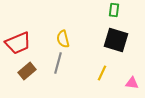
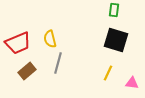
yellow semicircle: moved 13 px left
yellow line: moved 6 px right
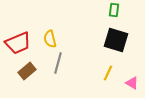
pink triangle: rotated 24 degrees clockwise
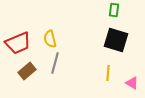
gray line: moved 3 px left
yellow line: rotated 21 degrees counterclockwise
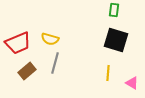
yellow semicircle: rotated 60 degrees counterclockwise
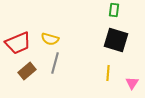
pink triangle: rotated 32 degrees clockwise
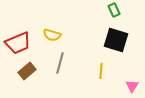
green rectangle: rotated 32 degrees counterclockwise
yellow semicircle: moved 2 px right, 4 px up
gray line: moved 5 px right
yellow line: moved 7 px left, 2 px up
pink triangle: moved 3 px down
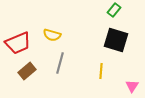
green rectangle: rotated 64 degrees clockwise
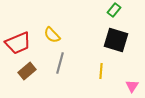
yellow semicircle: rotated 30 degrees clockwise
